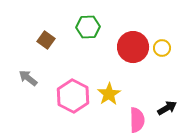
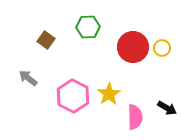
black arrow: rotated 60 degrees clockwise
pink semicircle: moved 2 px left, 3 px up
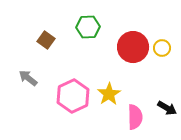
pink hexagon: rotated 8 degrees clockwise
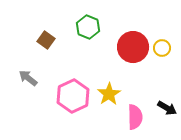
green hexagon: rotated 25 degrees clockwise
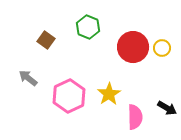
pink hexagon: moved 4 px left
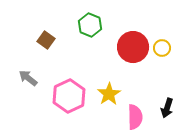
green hexagon: moved 2 px right, 2 px up
black arrow: rotated 78 degrees clockwise
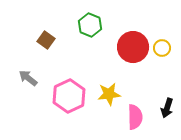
yellow star: rotated 25 degrees clockwise
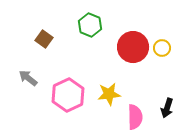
brown square: moved 2 px left, 1 px up
pink hexagon: moved 1 px left, 1 px up
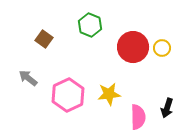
pink semicircle: moved 3 px right
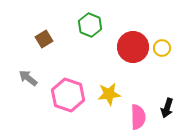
brown square: rotated 24 degrees clockwise
pink hexagon: rotated 16 degrees counterclockwise
